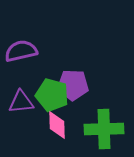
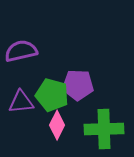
purple pentagon: moved 5 px right
pink diamond: rotated 28 degrees clockwise
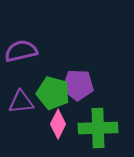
green pentagon: moved 1 px right, 2 px up
pink diamond: moved 1 px right, 1 px up
green cross: moved 6 px left, 1 px up
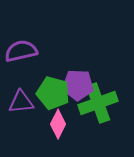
green cross: moved 25 px up; rotated 18 degrees counterclockwise
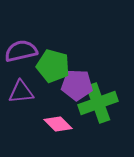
purple pentagon: moved 1 px left
green pentagon: moved 27 px up
purple triangle: moved 10 px up
pink diamond: rotated 72 degrees counterclockwise
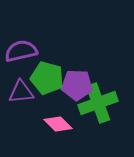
green pentagon: moved 6 px left, 12 px down
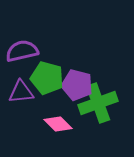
purple semicircle: moved 1 px right
purple pentagon: rotated 12 degrees clockwise
